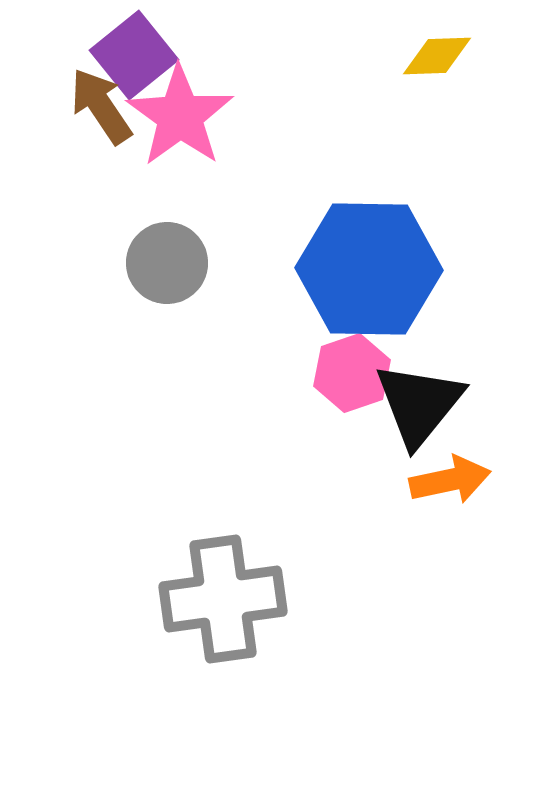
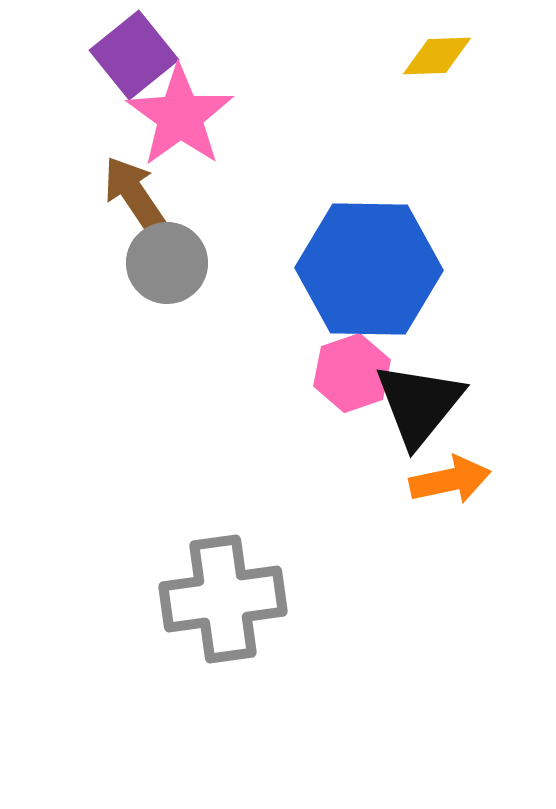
brown arrow: moved 33 px right, 88 px down
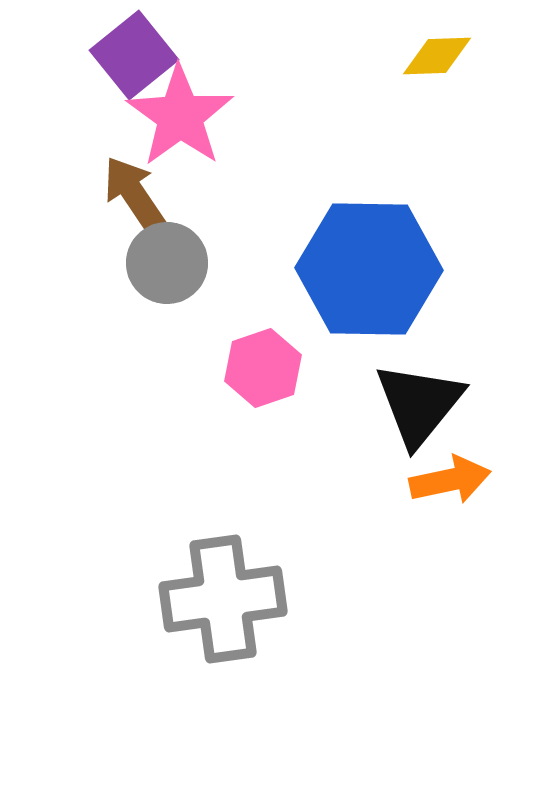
pink hexagon: moved 89 px left, 5 px up
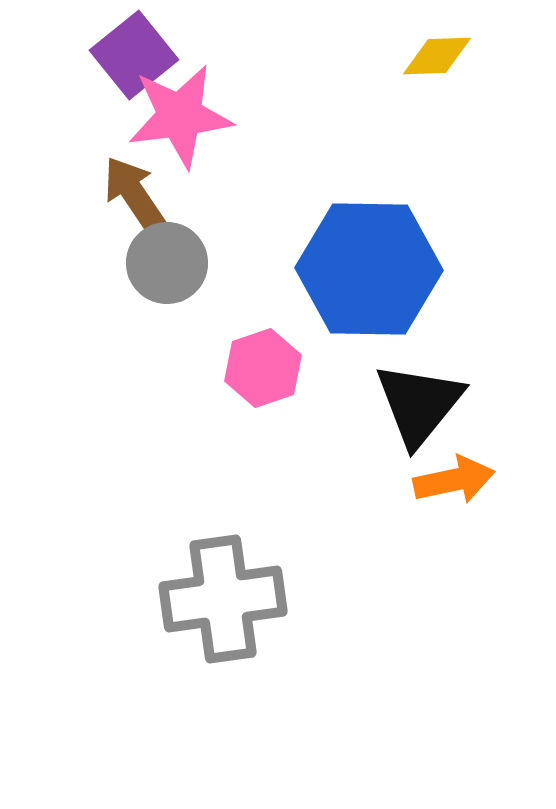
pink star: rotated 29 degrees clockwise
orange arrow: moved 4 px right
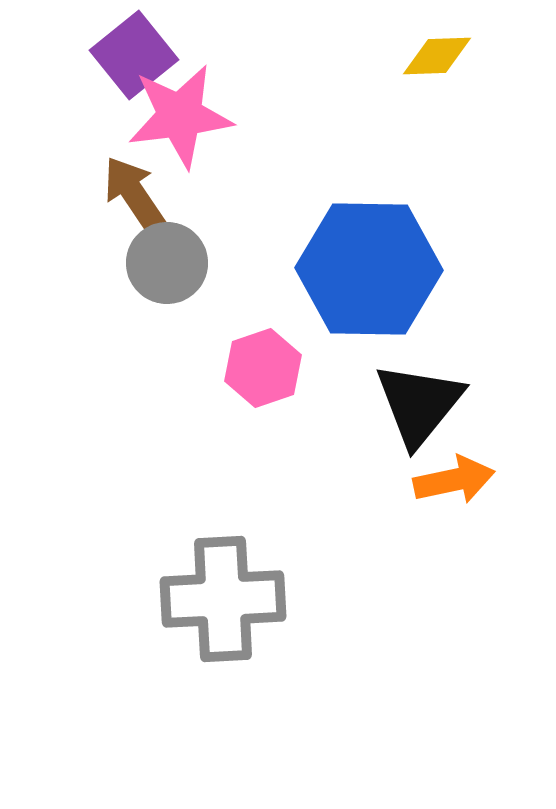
gray cross: rotated 5 degrees clockwise
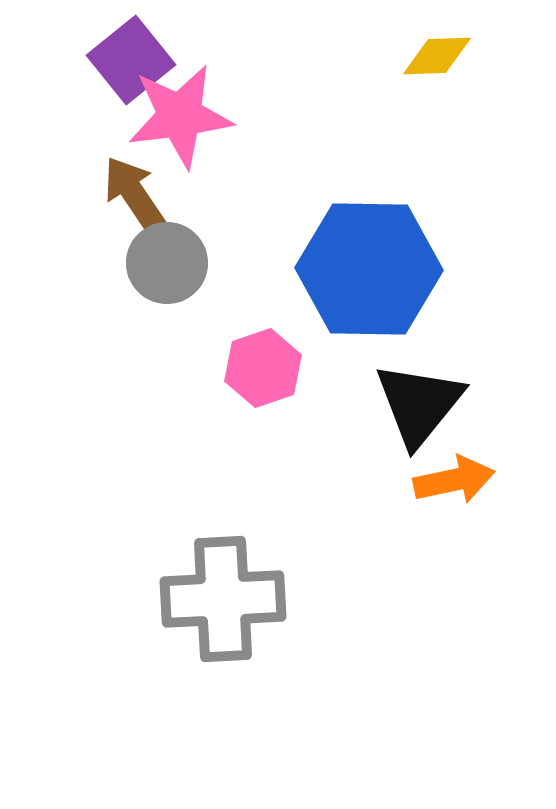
purple square: moved 3 px left, 5 px down
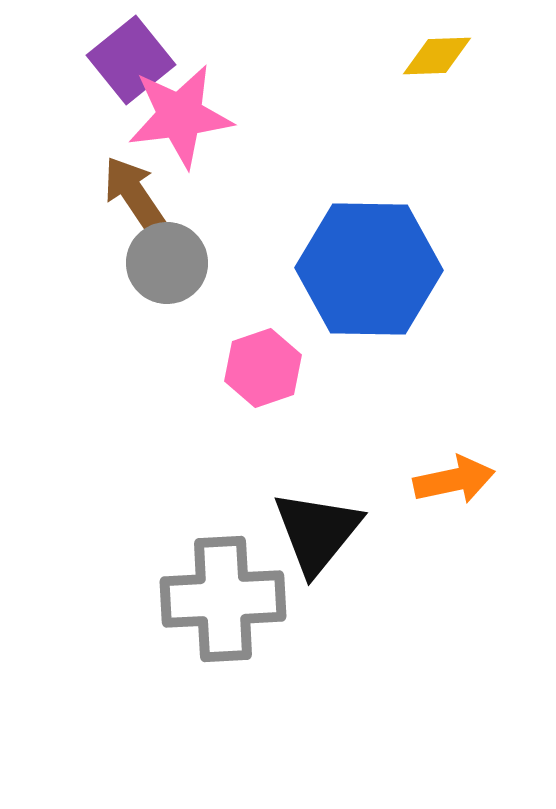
black triangle: moved 102 px left, 128 px down
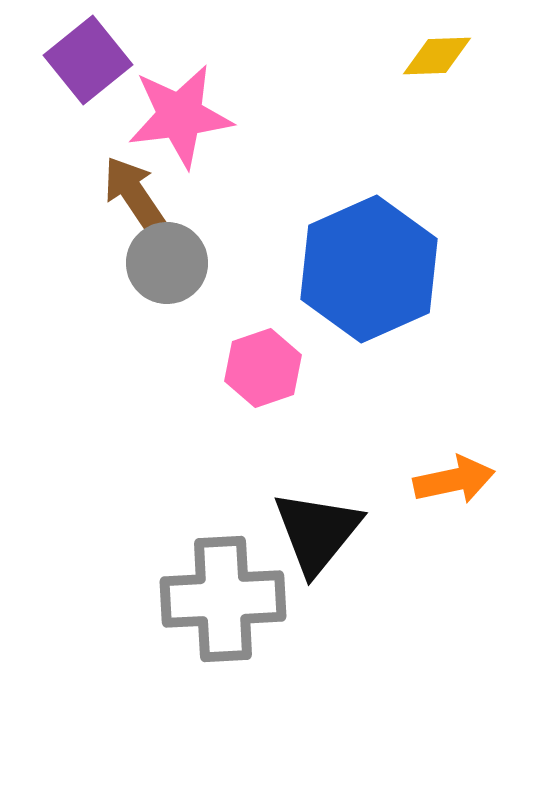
purple square: moved 43 px left
blue hexagon: rotated 25 degrees counterclockwise
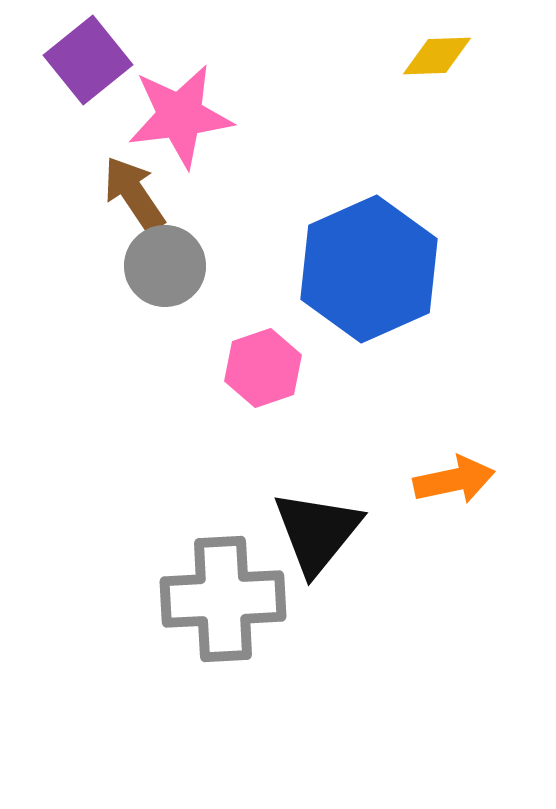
gray circle: moved 2 px left, 3 px down
